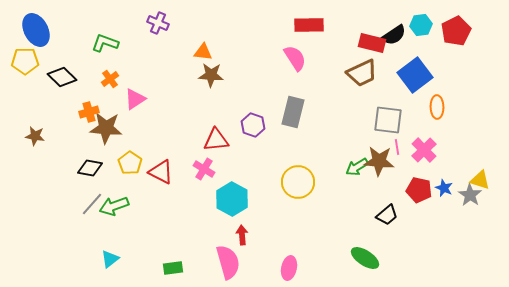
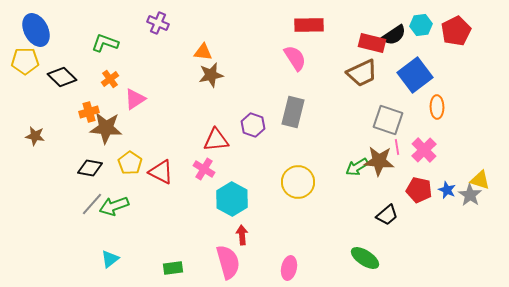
brown star at (211, 75): rotated 15 degrees counterclockwise
gray square at (388, 120): rotated 12 degrees clockwise
blue star at (444, 188): moved 3 px right, 2 px down
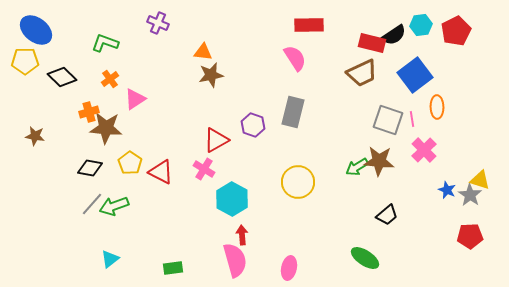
blue ellipse at (36, 30): rotated 24 degrees counterclockwise
red triangle at (216, 140): rotated 24 degrees counterclockwise
pink line at (397, 147): moved 15 px right, 28 px up
red pentagon at (419, 190): moved 51 px right, 46 px down; rotated 15 degrees counterclockwise
pink semicircle at (228, 262): moved 7 px right, 2 px up
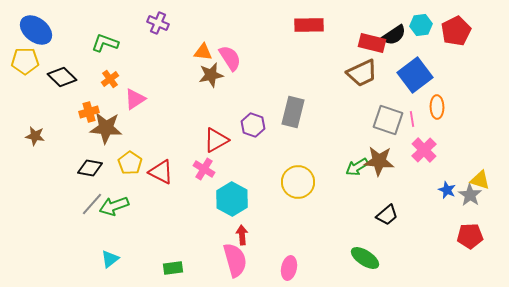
pink semicircle at (295, 58): moved 65 px left
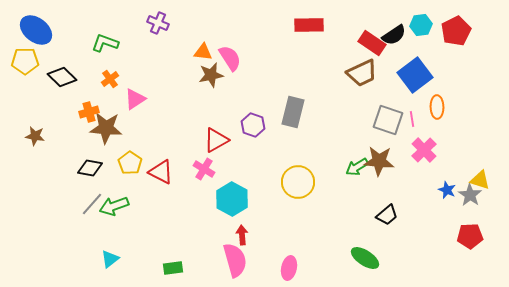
red rectangle at (372, 43): rotated 20 degrees clockwise
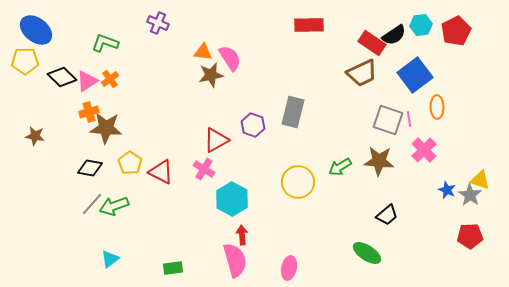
pink triangle at (135, 99): moved 48 px left, 18 px up
pink line at (412, 119): moved 3 px left
green arrow at (357, 167): moved 17 px left
green ellipse at (365, 258): moved 2 px right, 5 px up
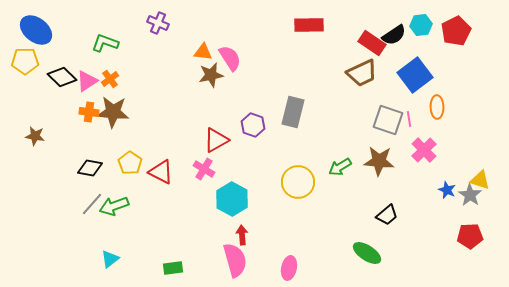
orange cross at (89, 112): rotated 24 degrees clockwise
brown star at (106, 128): moved 7 px right, 16 px up
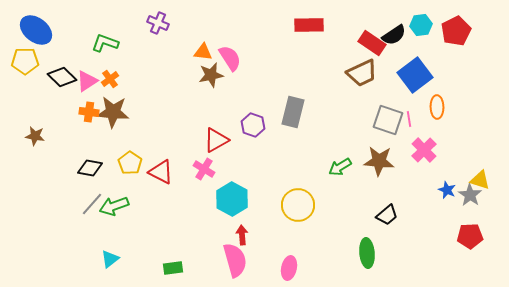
yellow circle at (298, 182): moved 23 px down
green ellipse at (367, 253): rotated 52 degrees clockwise
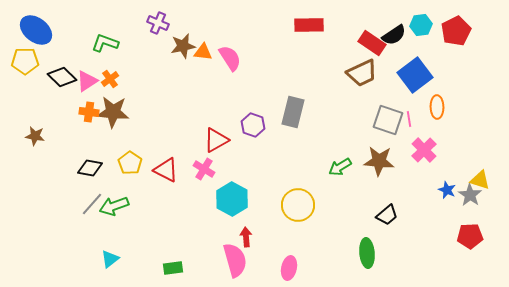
brown star at (211, 75): moved 28 px left, 29 px up
red triangle at (161, 172): moved 5 px right, 2 px up
red arrow at (242, 235): moved 4 px right, 2 px down
